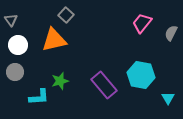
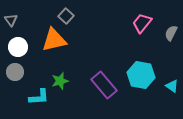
gray square: moved 1 px down
white circle: moved 2 px down
cyan triangle: moved 4 px right, 12 px up; rotated 24 degrees counterclockwise
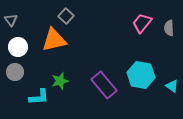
gray semicircle: moved 2 px left, 5 px up; rotated 28 degrees counterclockwise
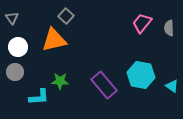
gray triangle: moved 1 px right, 2 px up
green star: rotated 18 degrees clockwise
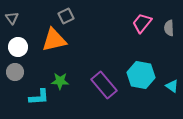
gray square: rotated 21 degrees clockwise
